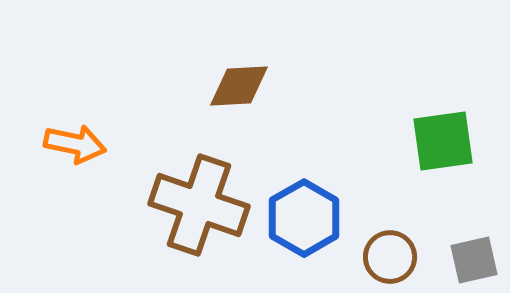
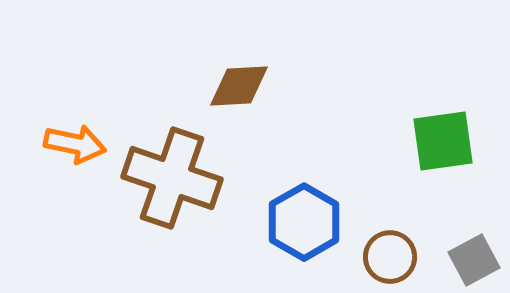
brown cross: moved 27 px left, 27 px up
blue hexagon: moved 4 px down
gray square: rotated 15 degrees counterclockwise
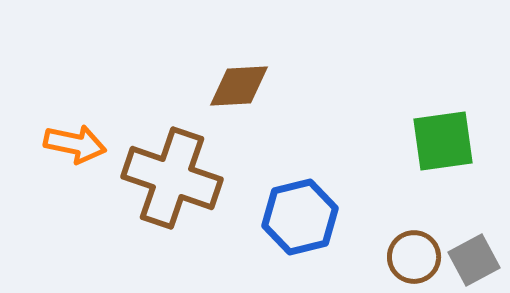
blue hexagon: moved 4 px left, 5 px up; rotated 16 degrees clockwise
brown circle: moved 24 px right
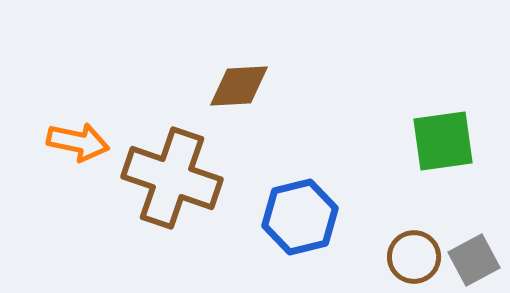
orange arrow: moved 3 px right, 2 px up
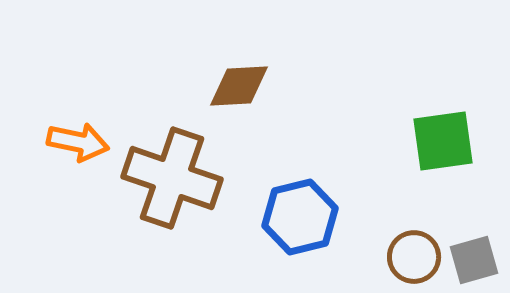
gray square: rotated 12 degrees clockwise
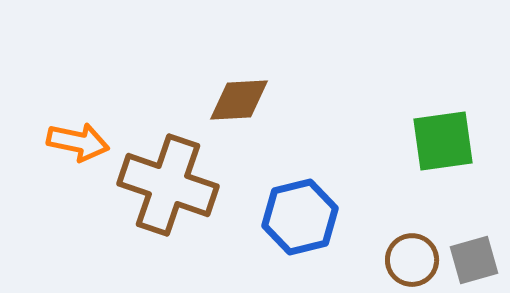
brown diamond: moved 14 px down
brown cross: moved 4 px left, 7 px down
brown circle: moved 2 px left, 3 px down
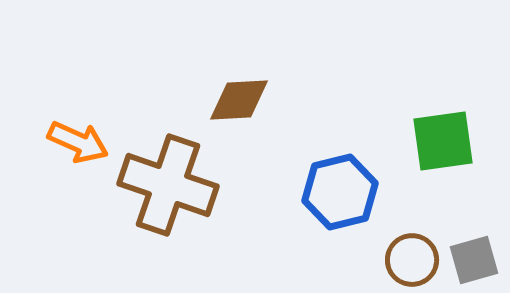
orange arrow: rotated 12 degrees clockwise
blue hexagon: moved 40 px right, 25 px up
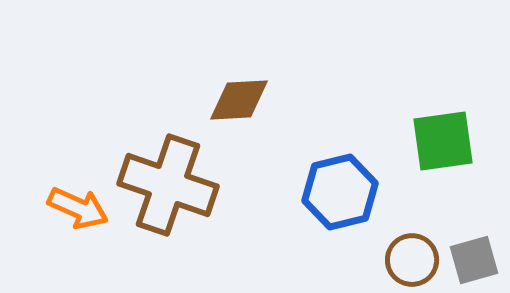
orange arrow: moved 66 px down
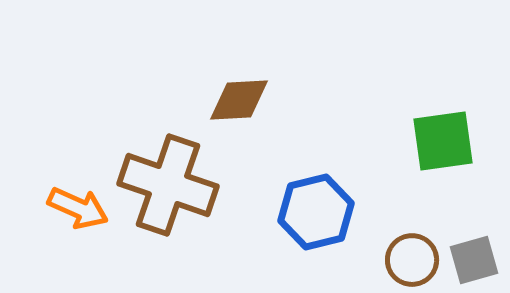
blue hexagon: moved 24 px left, 20 px down
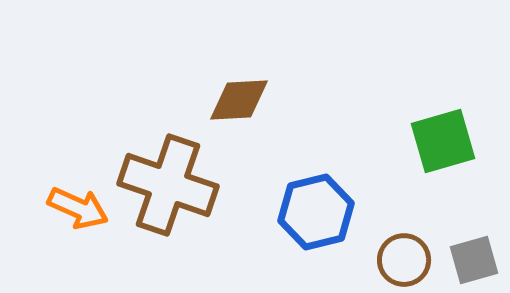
green square: rotated 8 degrees counterclockwise
brown circle: moved 8 px left
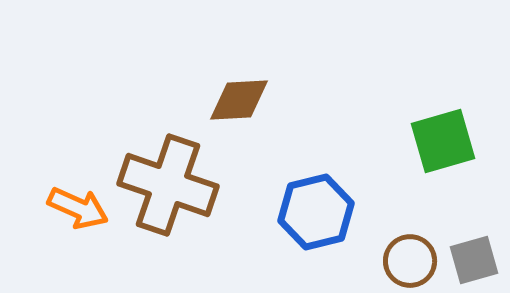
brown circle: moved 6 px right, 1 px down
